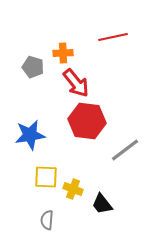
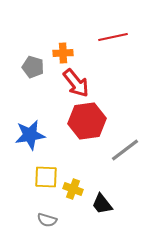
red hexagon: rotated 15 degrees counterclockwise
gray semicircle: rotated 78 degrees counterclockwise
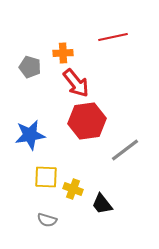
gray pentagon: moved 3 px left
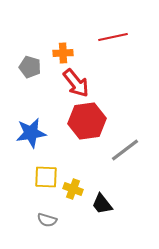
blue star: moved 1 px right, 2 px up
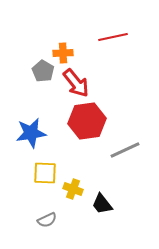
gray pentagon: moved 13 px right, 4 px down; rotated 15 degrees clockwise
gray line: rotated 12 degrees clockwise
yellow square: moved 1 px left, 4 px up
gray semicircle: rotated 42 degrees counterclockwise
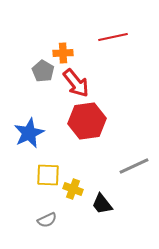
blue star: moved 2 px left; rotated 16 degrees counterclockwise
gray line: moved 9 px right, 16 px down
yellow square: moved 3 px right, 2 px down
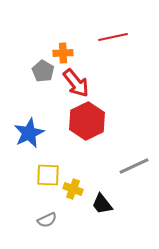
red hexagon: rotated 18 degrees counterclockwise
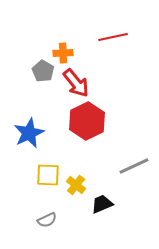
yellow cross: moved 3 px right, 4 px up; rotated 18 degrees clockwise
black trapezoid: rotated 105 degrees clockwise
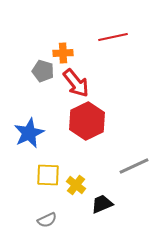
gray pentagon: rotated 15 degrees counterclockwise
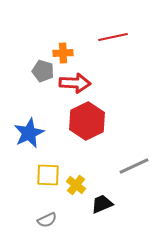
red arrow: moved 1 px left; rotated 48 degrees counterclockwise
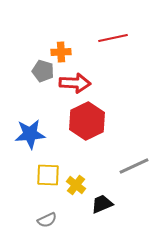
red line: moved 1 px down
orange cross: moved 2 px left, 1 px up
blue star: moved 1 px right, 1 px down; rotated 20 degrees clockwise
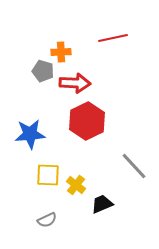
gray line: rotated 72 degrees clockwise
